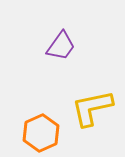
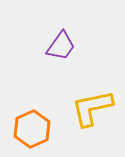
orange hexagon: moved 9 px left, 4 px up
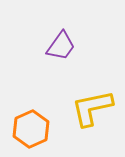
orange hexagon: moved 1 px left
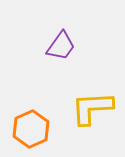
yellow L-shape: rotated 9 degrees clockwise
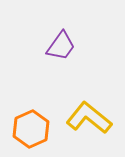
yellow L-shape: moved 3 px left, 10 px down; rotated 42 degrees clockwise
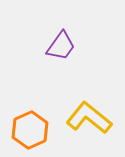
orange hexagon: moved 1 px left, 1 px down
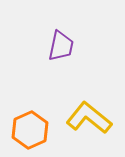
purple trapezoid: rotated 24 degrees counterclockwise
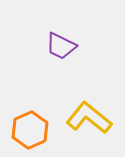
purple trapezoid: rotated 104 degrees clockwise
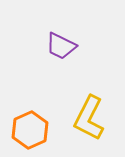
yellow L-shape: rotated 102 degrees counterclockwise
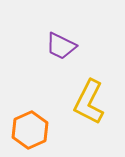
yellow L-shape: moved 16 px up
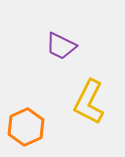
orange hexagon: moved 4 px left, 3 px up
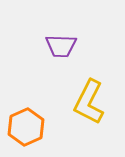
purple trapezoid: rotated 24 degrees counterclockwise
